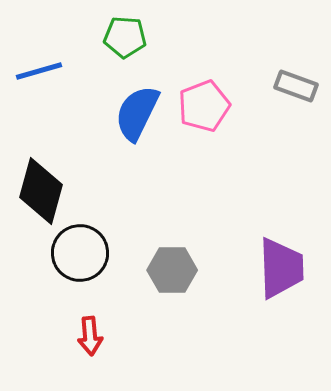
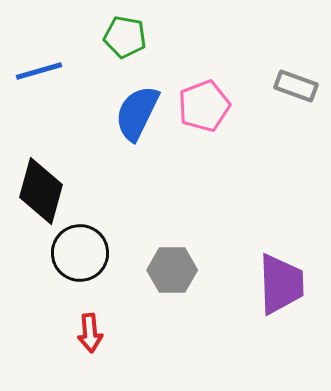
green pentagon: rotated 6 degrees clockwise
purple trapezoid: moved 16 px down
red arrow: moved 3 px up
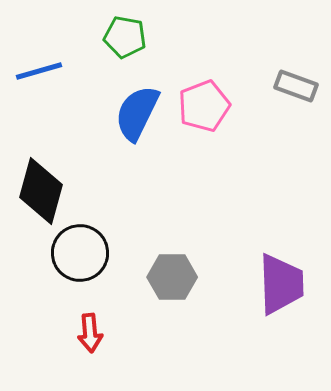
gray hexagon: moved 7 px down
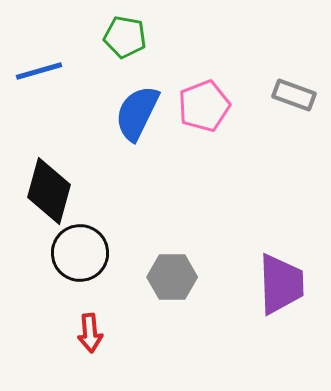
gray rectangle: moved 2 px left, 9 px down
black diamond: moved 8 px right
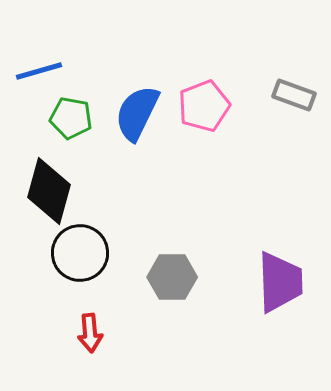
green pentagon: moved 54 px left, 81 px down
purple trapezoid: moved 1 px left, 2 px up
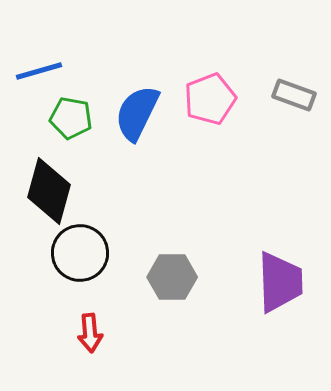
pink pentagon: moved 6 px right, 7 px up
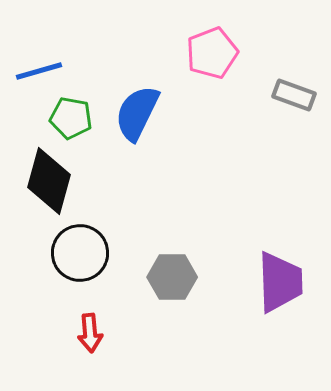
pink pentagon: moved 2 px right, 46 px up
black diamond: moved 10 px up
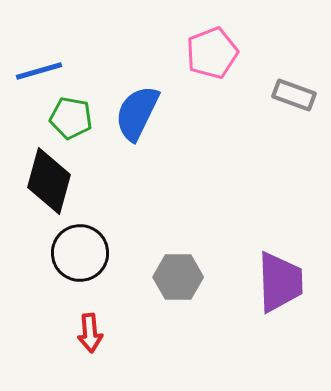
gray hexagon: moved 6 px right
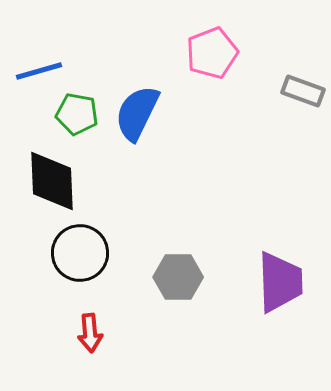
gray rectangle: moved 9 px right, 4 px up
green pentagon: moved 6 px right, 4 px up
black diamond: moved 3 px right; rotated 18 degrees counterclockwise
